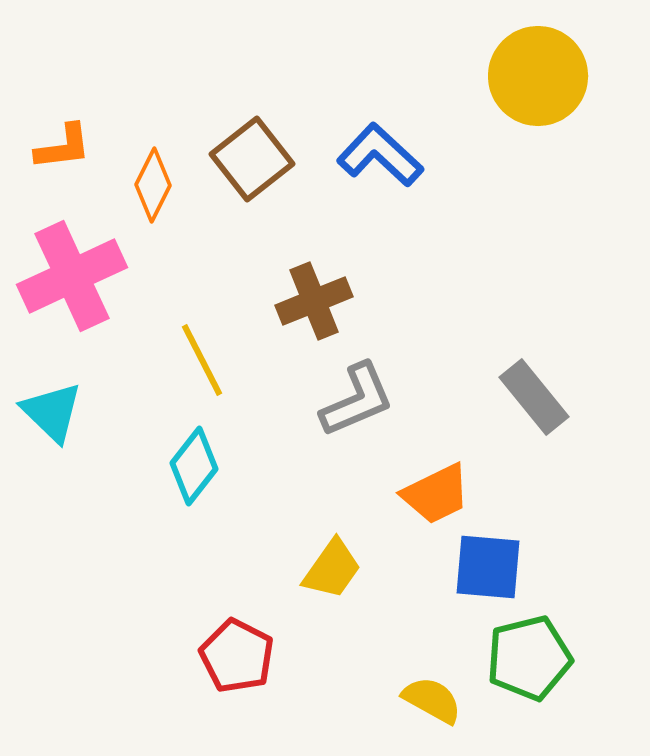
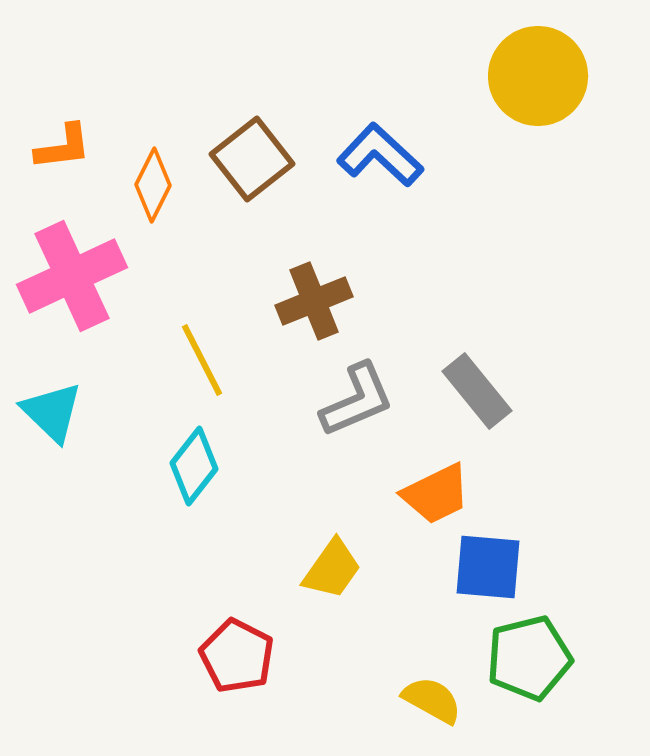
gray rectangle: moved 57 px left, 6 px up
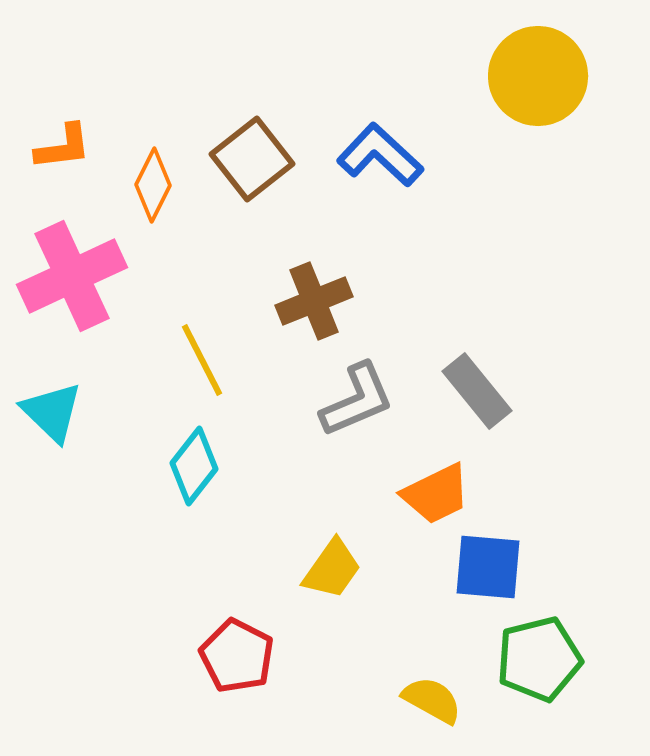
green pentagon: moved 10 px right, 1 px down
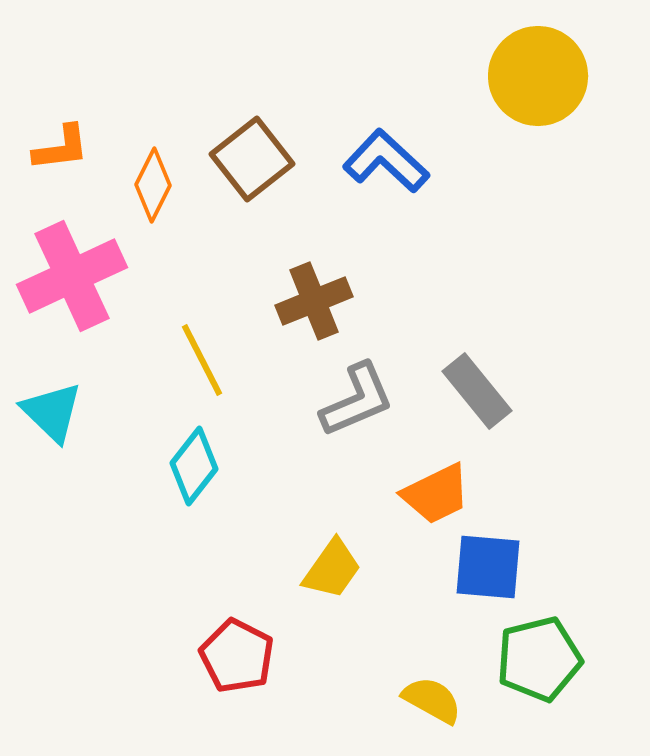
orange L-shape: moved 2 px left, 1 px down
blue L-shape: moved 6 px right, 6 px down
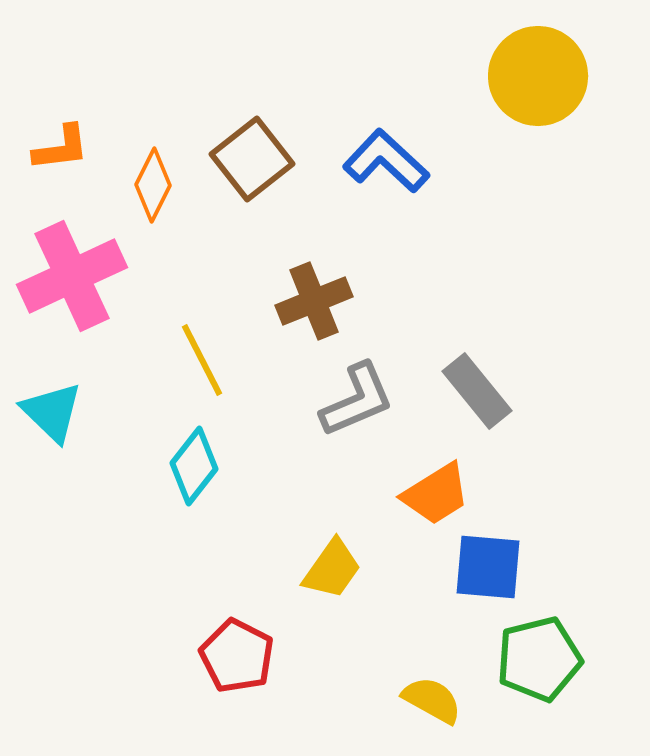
orange trapezoid: rotated 6 degrees counterclockwise
